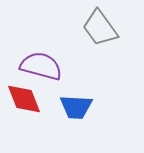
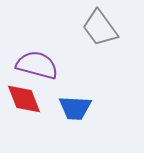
purple semicircle: moved 4 px left, 1 px up
blue trapezoid: moved 1 px left, 1 px down
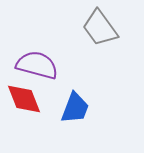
blue trapezoid: rotated 72 degrees counterclockwise
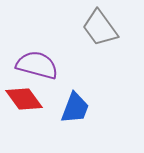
red diamond: rotated 15 degrees counterclockwise
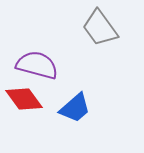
blue trapezoid: rotated 28 degrees clockwise
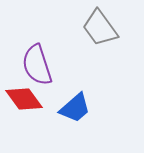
purple semicircle: rotated 123 degrees counterclockwise
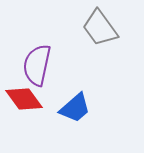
purple semicircle: rotated 30 degrees clockwise
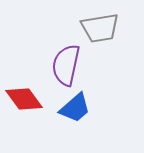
gray trapezoid: rotated 63 degrees counterclockwise
purple semicircle: moved 29 px right
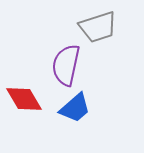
gray trapezoid: moved 2 px left, 1 px up; rotated 9 degrees counterclockwise
red diamond: rotated 6 degrees clockwise
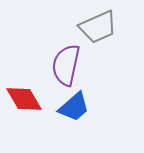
gray trapezoid: rotated 6 degrees counterclockwise
blue trapezoid: moved 1 px left, 1 px up
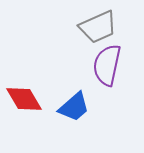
purple semicircle: moved 41 px right
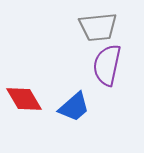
gray trapezoid: rotated 18 degrees clockwise
